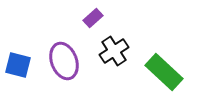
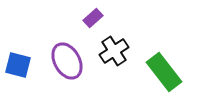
purple ellipse: moved 3 px right; rotated 9 degrees counterclockwise
green rectangle: rotated 9 degrees clockwise
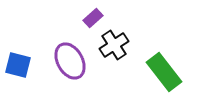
black cross: moved 6 px up
purple ellipse: moved 3 px right
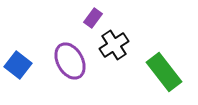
purple rectangle: rotated 12 degrees counterclockwise
blue square: rotated 24 degrees clockwise
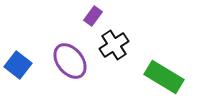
purple rectangle: moved 2 px up
purple ellipse: rotated 9 degrees counterclockwise
green rectangle: moved 5 px down; rotated 21 degrees counterclockwise
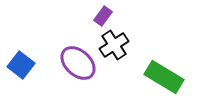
purple rectangle: moved 10 px right
purple ellipse: moved 8 px right, 2 px down; rotated 9 degrees counterclockwise
blue square: moved 3 px right
